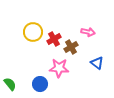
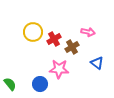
brown cross: moved 1 px right
pink star: moved 1 px down
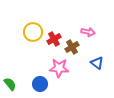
pink star: moved 1 px up
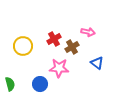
yellow circle: moved 10 px left, 14 px down
green semicircle: rotated 24 degrees clockwise
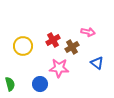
red cross: moved 1 px left, 1 px down
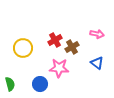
pink arrow: moved 9 px right, 2 px down
red cross: moved 2 px right
yellow circle: moved 2 px down
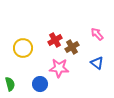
pink arrow: rotated 144 degrees counterclockwise
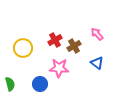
brown cross: moved 2 px right, 1 px up
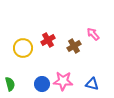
pink arrow: moved 4 px left
red cross: moved 7 px left
blue triangle: moved 5 px left, 21 px down; rotated 24 degrees counterclockwise
pink star: moved 4 px right, 13 px down
blue circle: moved 2 px right
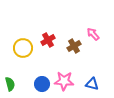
pink star: moved 1 px right
